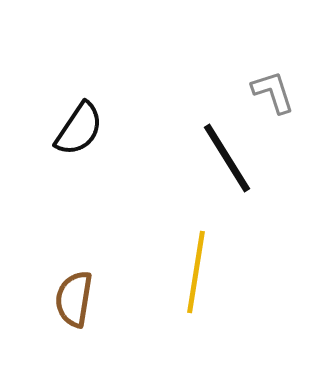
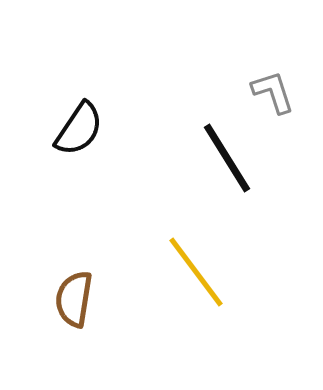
yellow line: rotated 46 degrees counterclockwise
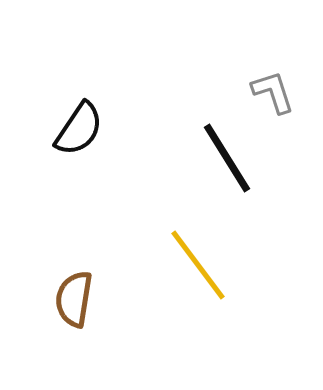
yellow line: moved 2 px right, 7 px up
